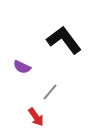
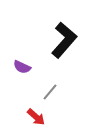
black L-shape: rotated 78 degrees clockwise
red arrow: rotated 12 degrees counterclockwise
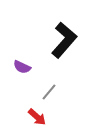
gray line: moved 1 px left
red arrow: moved 1 px right
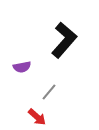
purple semicircle: rotated 36 degrees counterclockwise
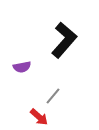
gray line: moved 4 px right, 4 px down
red arrow: moved 2 px right
